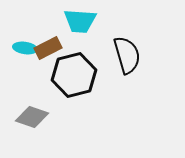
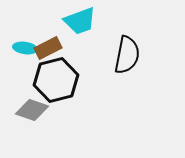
cyan trapezoid: rotated 24 degrees counterclockwise
black semicircle: rotated 27 degrees clockwise
black hexagon: moved 18 px left, 5 px down
gray diamond: moved 7 px up
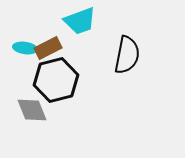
gray diamond: rotated 48 degrees clockwise
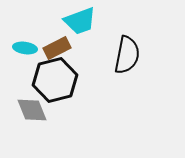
brown rectangle: moved 9 px right
black hexagon: moved 1 px left
